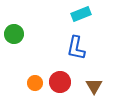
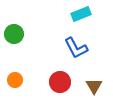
blue L-shape: rotated 40 degrees counterclockwise
orange circle: moved 20 px left, 3 px up
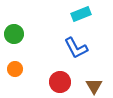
orange circle: moved 11 px up
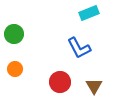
cyan rectangle: moved 8 px right, 1 px up
blue L-shape: moved 3 px right
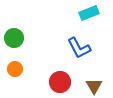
green circle: moved 4 px down
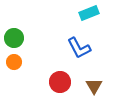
orange circle: moved 1 px left, 7 px up
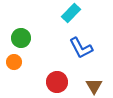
cyan rectangle: moved 18 px left; rotated 24 degrees counterclockwise
green circle: moved 7 px right
blue L-shape: moved 2 px right
red circle: moved 3 px left
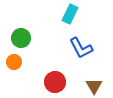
cyan rectangle: moved 1 px left, 1 px down; rotated 18 degrees counterclockwise
red circle: moved 2 px left
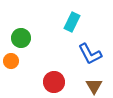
cyan rectangle: moved 2 px right, 8 px down
blue L-shape: moved 9 px right, 6 px down
orange circle: moved 3 px left, 1 px up
red circle: moved 1 px left
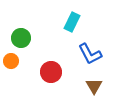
red circle: moved 3 px left, 10 px up
